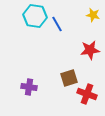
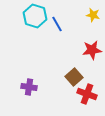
cyan hexagon: rotated 10 degrees clockwise
red star: moved 2 px right
brown square: moved 5 px right, 1 px up; rotated 24 degrees counterclockwise
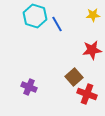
yellow star: rotated 16 degrees counterclockwise
purple cross: rotated 14 degrees clockwise
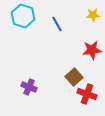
cyan hexagon: moved 12 px left
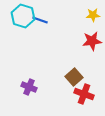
blue line: moved 17 px left, 4 px up; rotated 42 degrees counterclockwise
red star: moved 9 px up
red cross: moved 3 px left
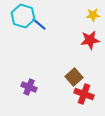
blue line: moved 1 px left, 4 px down; rotated 21 degrees clockwise
red star: moved 2 px left, 1 px up
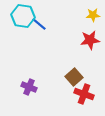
cyan hexagon: rotated 10 degrees counterclockwise
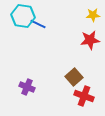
blue line: moved 1 px left; rotated 14 degrees counterclockwise
purple cross: moved 2 px left
red cross: moved 2 px down
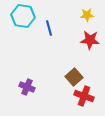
yellow star: moved 6 px left
blue line: moved 11 px right, 4 px down; rotated 49 degrees clockwise
red star: rotated 12 degrees clockwise
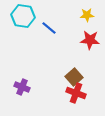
blue line: rotated 35 degrees counterclockwise
purple cross: moved 5 px left
red cross: moved 8 px left, 3 px up
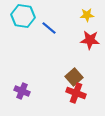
purple cross: moved 4 px down
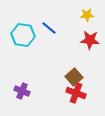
cyan hexagon: moved 19 px down
